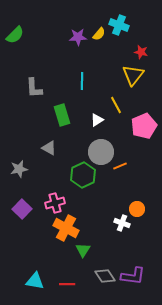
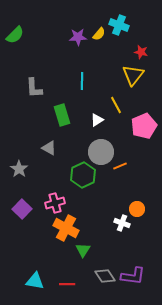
gray star: rotated 24 degrees counterclockwise
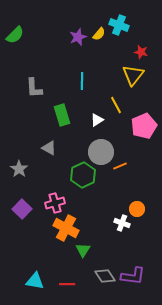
purple star: rotated 18 degrees counterclockwise
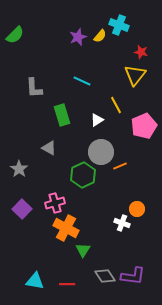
yellow semicircle: moved 1 px right, 2 px down
yellow triangle: moved 2 px right
cyan line: rotated 66 degrees counterclockwise
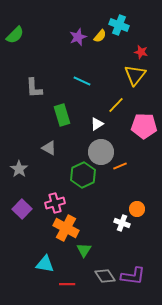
yellow line: rotated 72 degrees clockwise
white triangle: moved 4 px down
pink pentagon: rotated 25 degrees clockwise
green triangle: moved 1 px right
cyan triangle: moved 10 px right, 17 px up
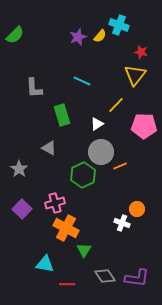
purple L-shape: moved 4 px right, 2 px down
